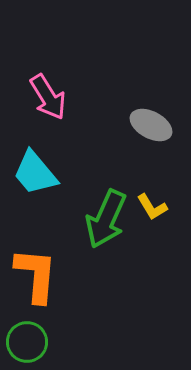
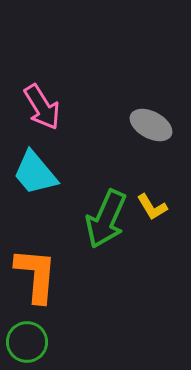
pink arrow: moved 6 px left, 10 px down
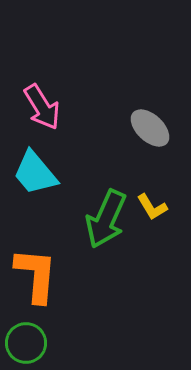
gray ellipse: moved 1 px left, 3 px down; rotated 15 degrees clockwise
green circle: moved 1 px left, 1 px down
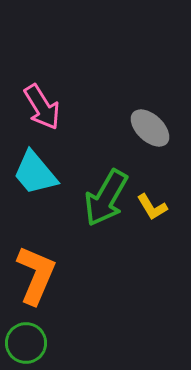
green arrow: moved 21 px up; rotated 6 degrees clockwise
orange L-shape: rotated 18 degrees clockwise
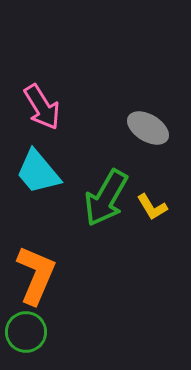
gray ellipse: moved 2 px left; rotated 12 degrees counterclockwise
cyan trapezoid: moved 3 px right, 1 px up
green circle: moved 11 px up
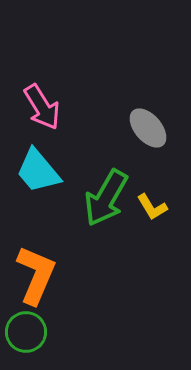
gray ellipse: rotated 18 degrees clockwise
cyan trapezoid: moved 1 px up
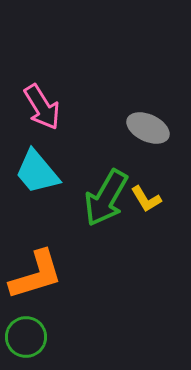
gray ellipse: rotated 24 degrees counterclockwise
cyan trapezoid: moved 1 px left, 1 px down
yellow L-shape: moved 6 px left, 8 px up
orange L-shape: rotated 50 degrees clockwise
green circle: moved 5 px down
